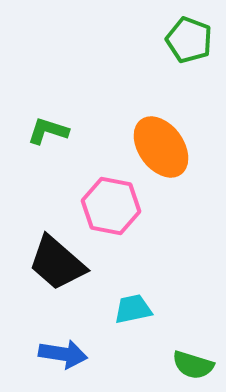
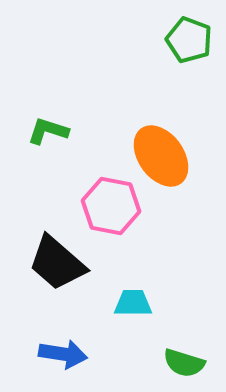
orange ellipse: moved 9 px down
cyan trapezoid: moved 6 px up; rotated 12 degrees clockwise
green semicircle: moved 9 px left, 2 px up
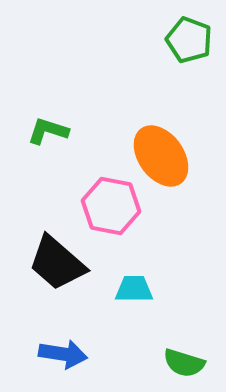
cyan trapezoid: moved 1 px right, 14 px up
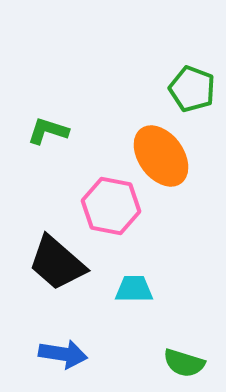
green pentagon: moved 3 px right, 49 px down
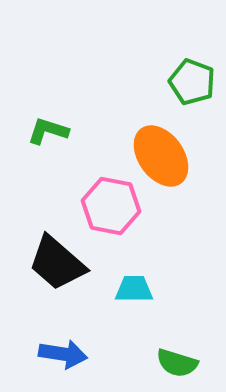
green pentagon: moved 7 px up
green semicircle: moved 7 px left
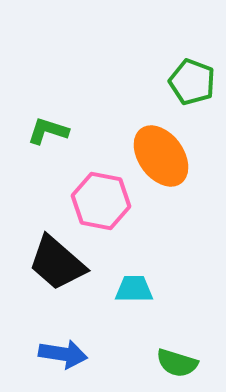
pink hexagon: moved 10 px left, 5 px up
